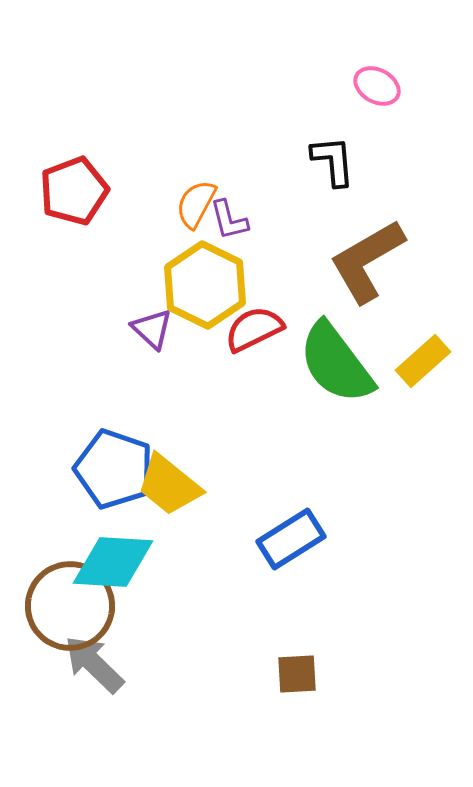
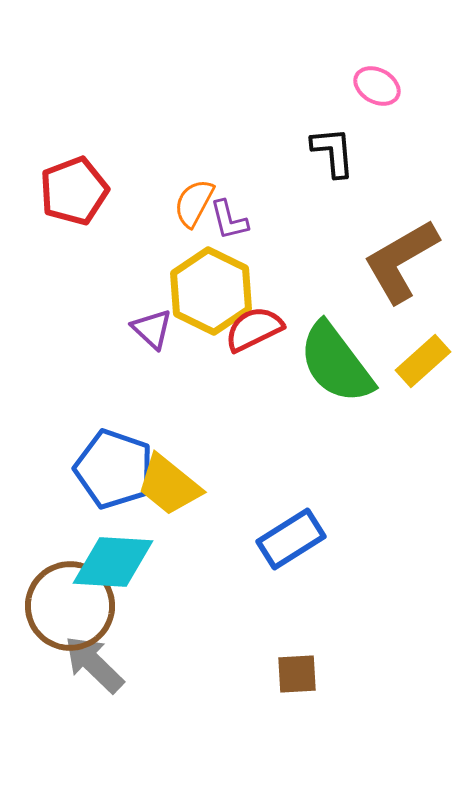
black L-shape: moved 9 px up
orange semicircle: moved 2 px left, 1 px up
brown L-shape: moved 34 px right
yellow hexagon: moved 6 px right, 6 px down
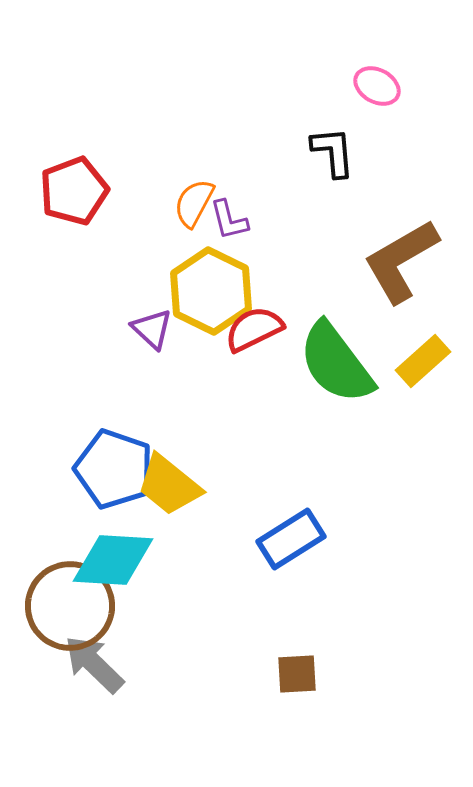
cyan diamond: moved 2 px up
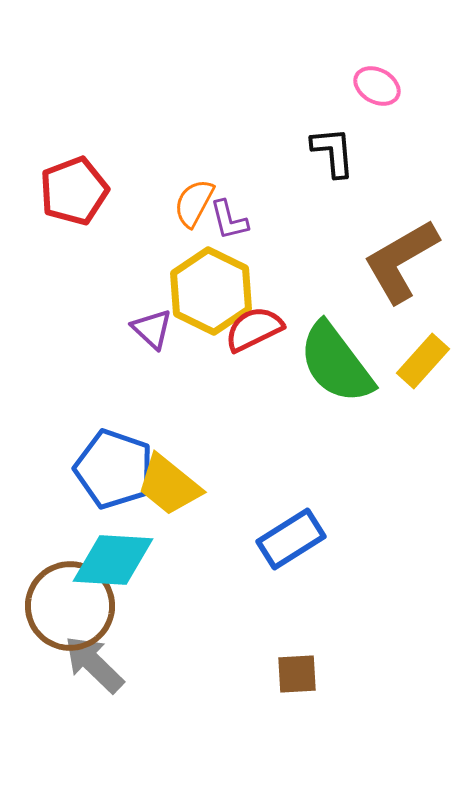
yellow rectangle: rotated 6 degrees counterclockwise
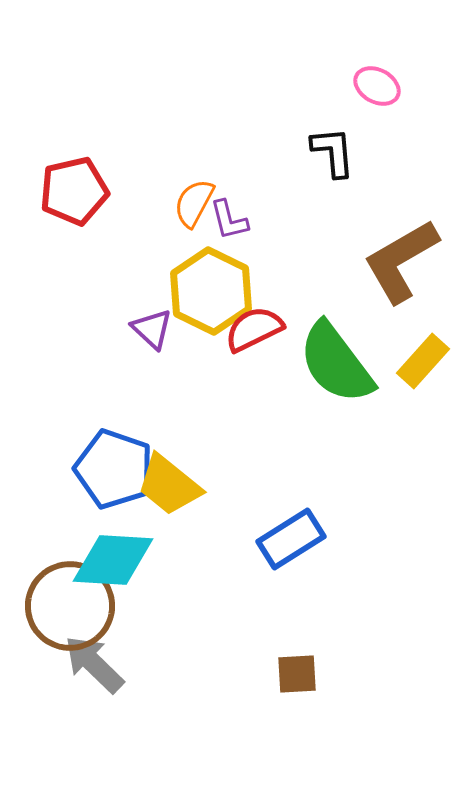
red pentagon: rotated 8 degrees clockwise
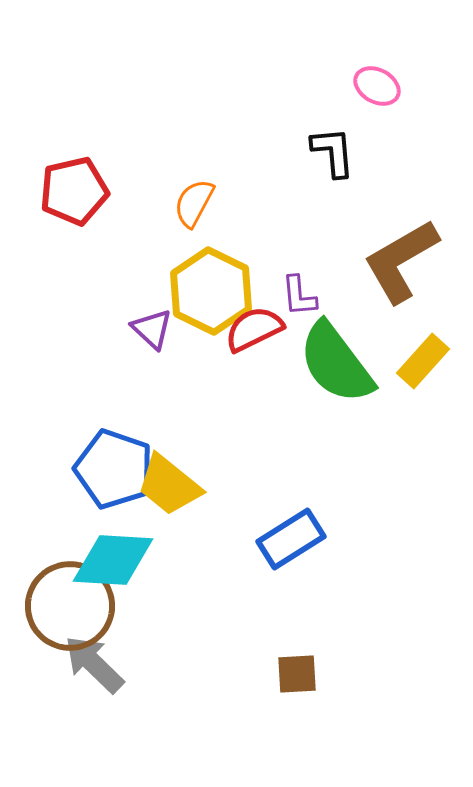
purple L-shape: moved 70 px right, 76 px down; rotated 9 degrees clockwise
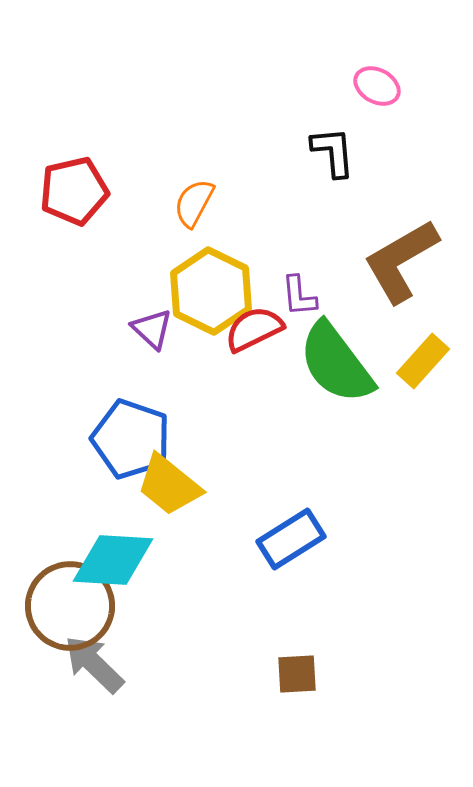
blue pentagon: moved 17 px right, 30 px up
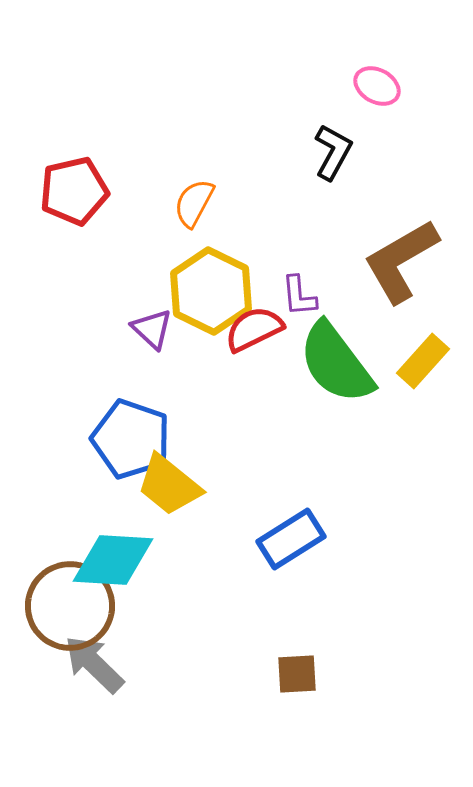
black L-shape: rotated 34 degrees clockwise
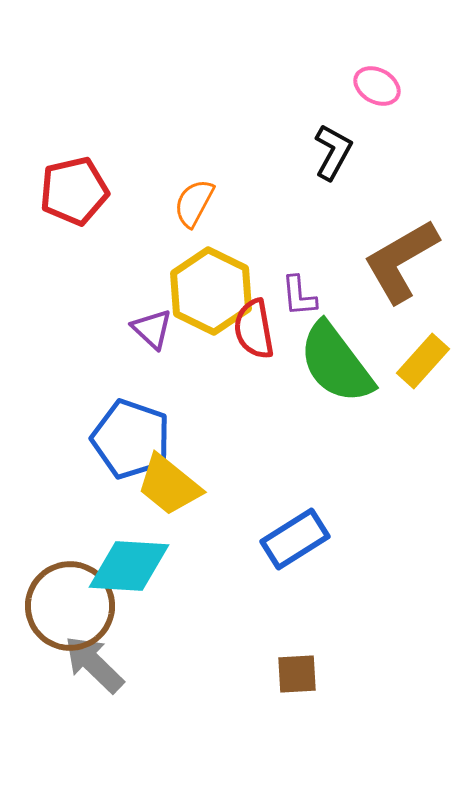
red semicircle: rotated 74 degrees counterclockwise
blue rectangle: moved 4 px right
cyan diamond: moved 16 px right, 6 px down
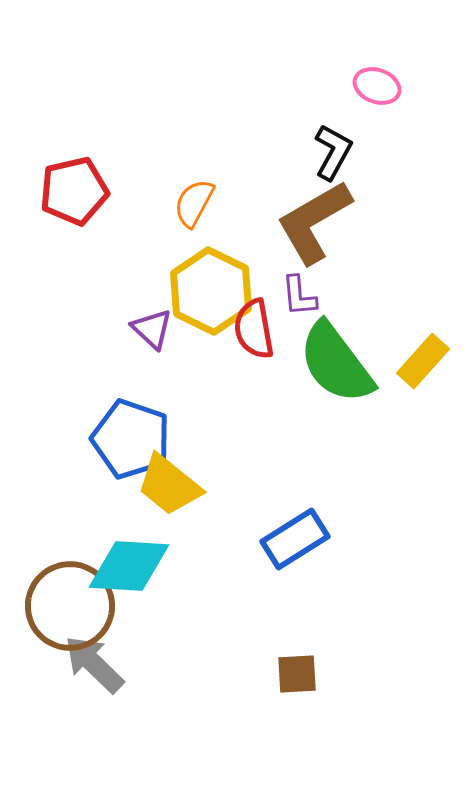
pink ellipse: rotated 9 degrees counterclockwise
brown L-shape: moved 87 px left, 39 px up
